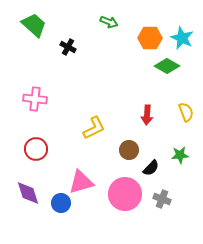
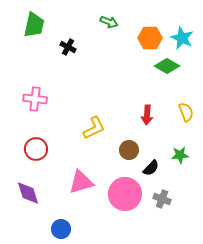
green trapezoid: rotated 60 degrees clockwise
blue circle: moved 26 px down
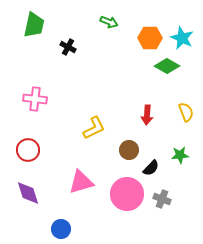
red circle: moved 8 px left, 1 px down
pink circle: moved 2 px right
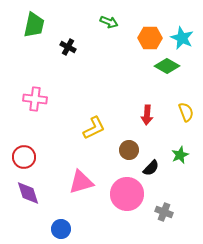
red circle: moved 4 px left, 7 px down
green star: rotated 18 degrees counterclockwise
gray cross: moved 2 px right, 13 px down
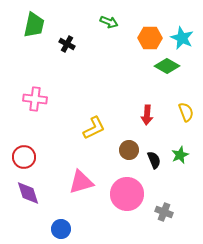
black cross: moved 1 px left, 3 px up
black semicircle: moved 3 px right, 8 px up; rotated 66 degrees counterclockwise
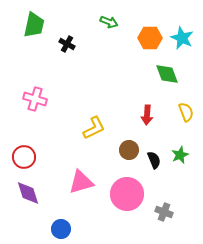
green diamond: moved 8 px down; rotated 40 degrees clockwise
pink cross: rotated 10 degrees clockwise
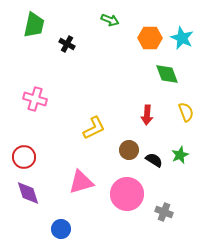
green arrow: moved 1 px right, 2 px up
black semicircle: rotated 36 degrees counterclockwise
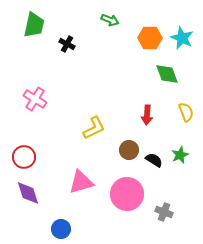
pink cross: rotated 15 degrees clockwise
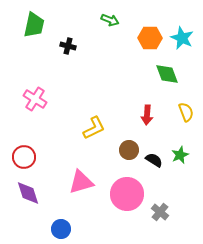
black cross: moved 1 px right, 2 px down; rotated 14 degrees counterclockwise
gray cross: moved 4 px left; rotated 18 degrees clockwise
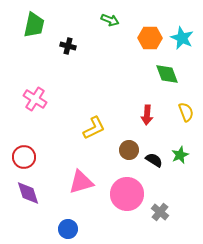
blue circle: moved 7 px right
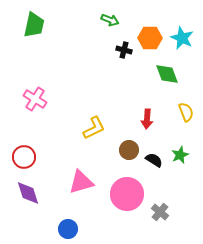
black cross: moved 56 px right, 4 px down
red arrow: moved 4 px down
